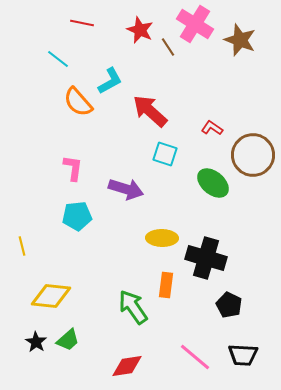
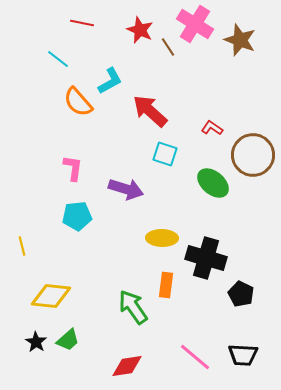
black pentagon: moved 12 px right, 11 px up
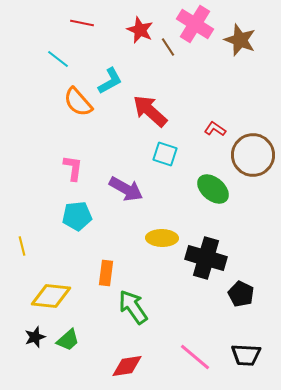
red L-shape: moved 3 px right, 1 px down
green ellipse: moved 6 px down
purple arrow: rotated 12 degrees clockwise
orange rectangle: moved 60 px left, 12 px up
black star: moved 1 px left, 5 px up; rotated 20 degrees clockwise
black trapezoid: moved 3 px right
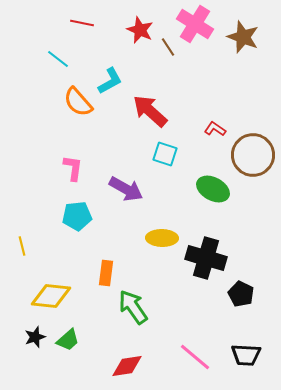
brown star: moved 3 px right, 3 px up
green ellipse: rotated 12 degrees counterclockwise
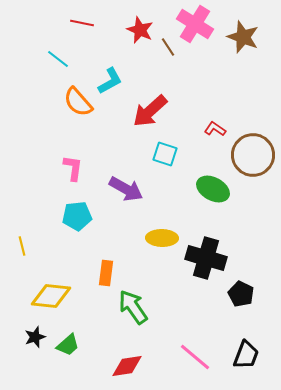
red arrow: rotated 84 degrees counterclockwise
green trapezoid: moved 5 px down
black trapezoid: rotated 72 degrees counterclockwise
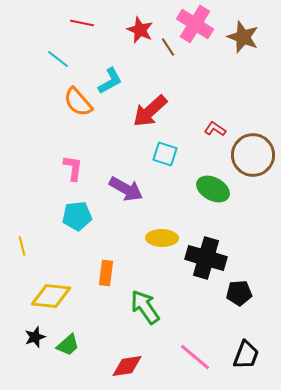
black pentagon: moved 2 px left, 1 px up; rotated 30 degrees counterclockwise
green arrow: moved 12 px right
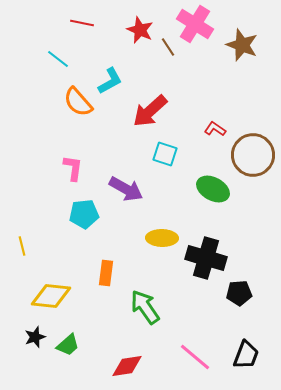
brown star: moved 1 px left, 8 px down
cyan pentagon: moved 7 px right, 2 px up
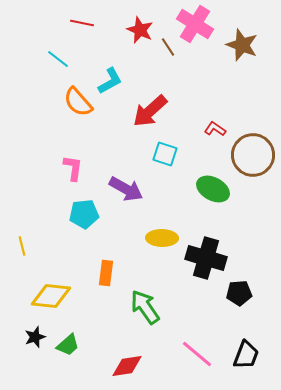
pink line: moved 2 px right, 3 px up
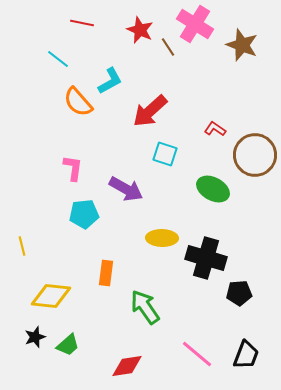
brown circle: moved 2 px right
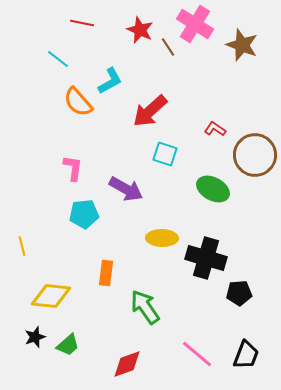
red diamond: moved 2 px up; rotated 12 degrees counterclockwise
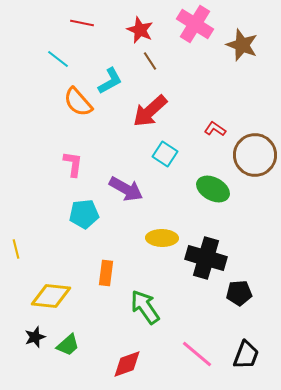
brown line: moved 18 px left, 14 px down
cyan square: rotated 15 degrees clockwise
pink L-shape: moved 4 px up
yellow line: moved 6 px left, 3 px down
